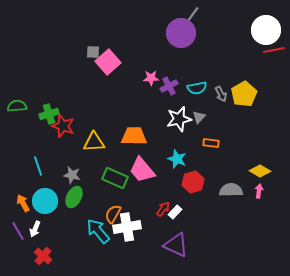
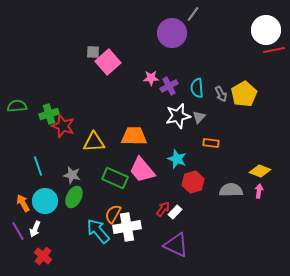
purple circle: moved 9 px left
cyan semicircle: rotated 96 degrees clockwise
white star: moved 1 px left, 3 px up
yellow diamond: rotated 10 degrees counterclockwise
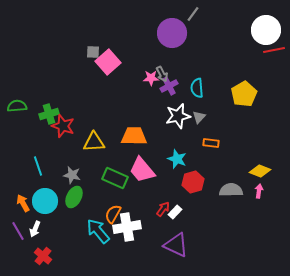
gray arrow: moved 59 px left, 20 px up
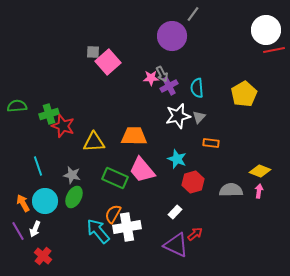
purple circle: moved 3 px down
red arrow: moved 32 px right, 25 px down; rotated 14 degrees clockwise
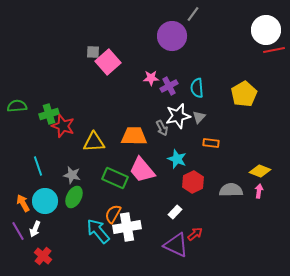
gray arrow: moved 54 px down
red hexagon: rotated 10 degrees counterclockwise
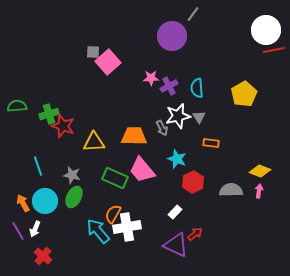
gray triangle: rotated 16 degrees counterclockwise
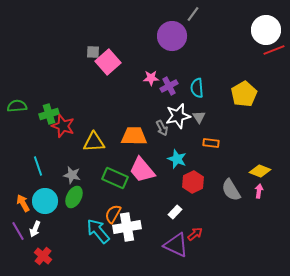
red line: rotated 10 degrees counterclockwise
gray semicircle: rotated 120 degrees counterclockwise
